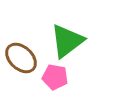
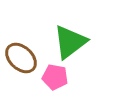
green triangle: moved 3 px right, 1 px down
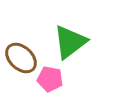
pink pentagon: moved 5 px left, 2 px down
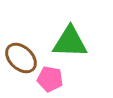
green triangle: rotated 39 degrees clockwise
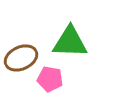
brown ellipse: rotated 68 degrees counterclockwise
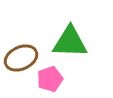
pink pentagon: rotated 30 degrees counterclockwise
